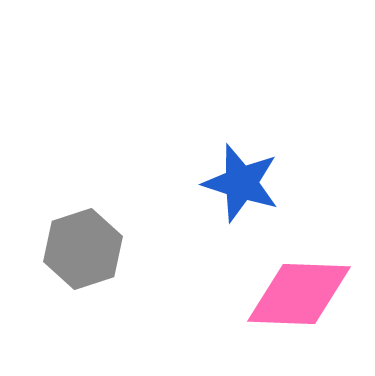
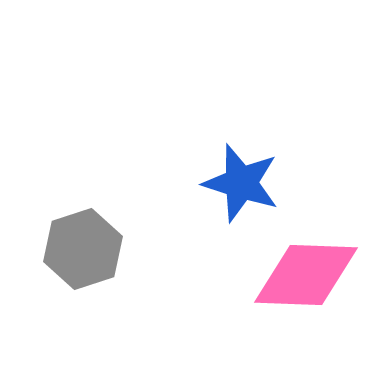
pink diamond: moved 7 px right, 19 px up
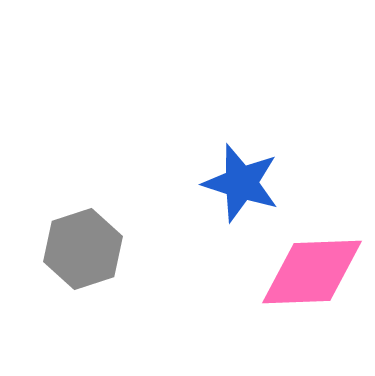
pink diamond: moved 6 px right, 3 px up; rotated 4 degrees counterclockwise
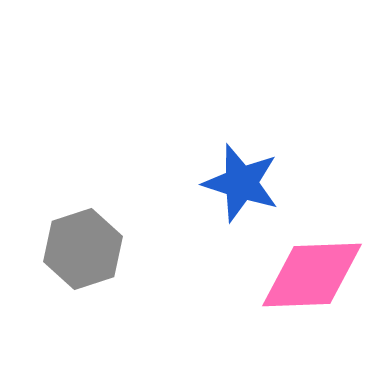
pink diamond: moved 3 px down
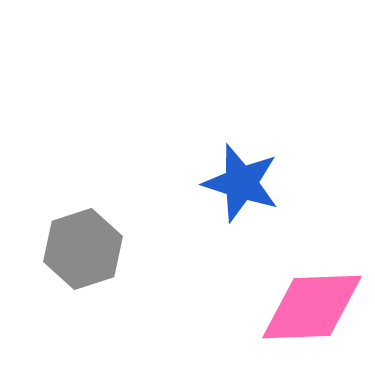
pink diamond: moved 32 px down
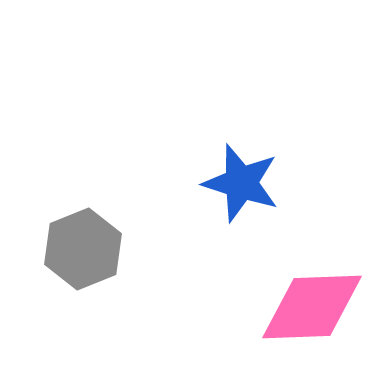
gray hexagon: rotated 4 degrees counterclockwise
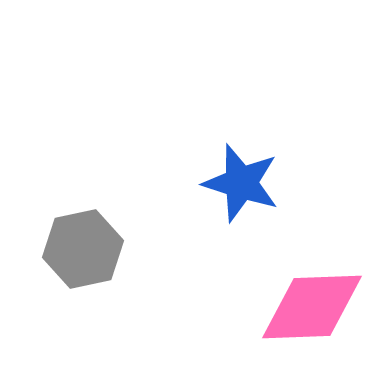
gray hexagon: rotated 10 degrees clockwise
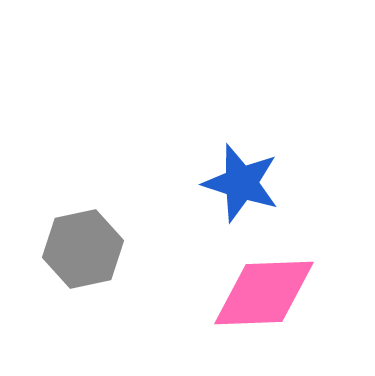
pink diamond: moved 48 px left, 14 px up
